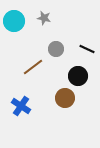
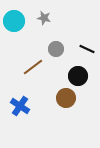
brown circle: moved 1 px right
blue cross: moved 1 px left
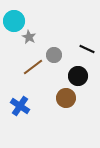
gray star: moved 15 px left, 19 px down; rotated 16 degrees clockwise
gray circle: moved 2 px left, 6 px down
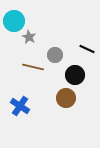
gray circle: moved 1 px right
brown line: rotated 50 degrees clockwise
black circle: moved 3 px left, 1 px up
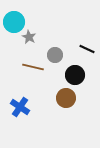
cyan circle: moved 1 px down
blue cross: moved 1 px down
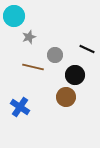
cyan circle: moved 6 px up
gray star: rotated 24 degrees clockwise
brown circle: moved 1 px up
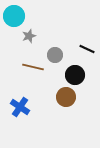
gray star: moved 1 px up
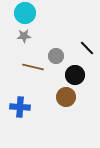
cyan circle: moved 11 px right, 3 px up
gray star: moved 5 px left; rotated 16 degrees clockwise
black line: moved 1 px up; rotated 21 degrees clockwise
gray circle: moved 1 px right, 1 px down
blue cross: rotated 30 degrees counterclockwise
